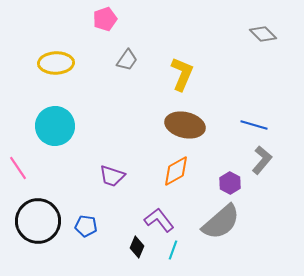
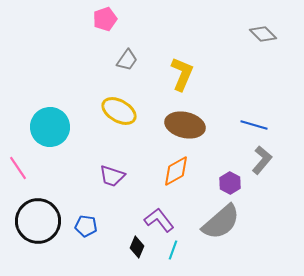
yellow ellipse: moved 63 px right, 48 px down; rotated 32 degrees clockwise
cyan circle: moved 5 px left, 1 px down
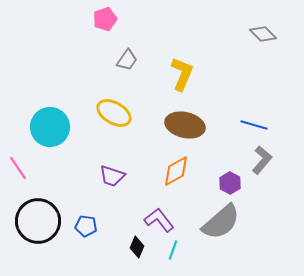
yellow ellipse: moved 5 px left, 2 px down
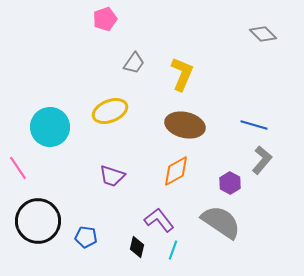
gray trapezoid: moved 7 px right, 3 px down
yellow ellipse: moved 4 px left, 2 px up; rotated 52 degrees counterclockwise
gray semicircle: rotated 105 degrees counterclockwise
blue pentagon: moved 11 px down
black diamond: rotated 10 degrees counterclockwise
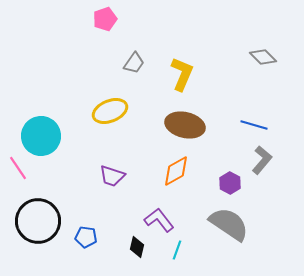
gray diamond: moved 23 px down
cyan circle: moved 9 px left, 9 px down
gray semicircle: moved 8 px right, 2 px down
cyan line: moved 4 px right
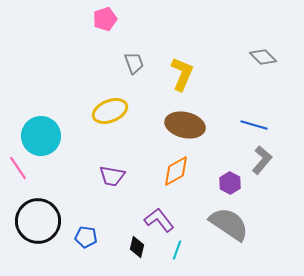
gray trapezoid: rotated 55 degrees counterclockwise
purple trapezoid: rotated 8 degrees counterclockwise
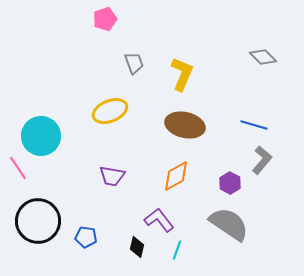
orange diamond: moved 5 px down
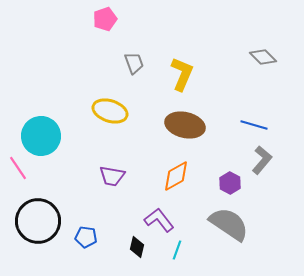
yellow ellipse: rotated 40 degrees clockwise
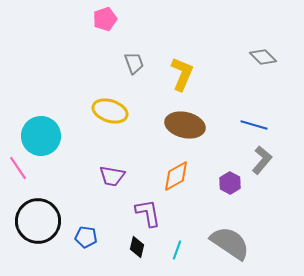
purple L-shape: moved 11 px left, 7 px up; rotated 28 degrees clockwise
gray semicircle: moved 1 px right, 19 px down
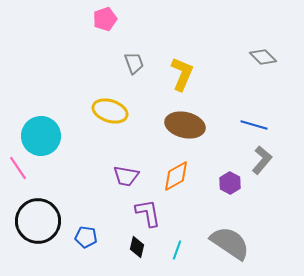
purple trapezoid: moved 14 px right
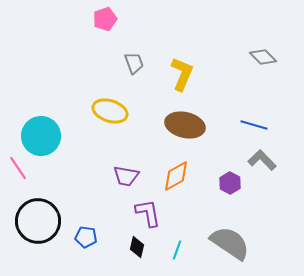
gray L-shape: rotated 84 degrees counterclockwise
